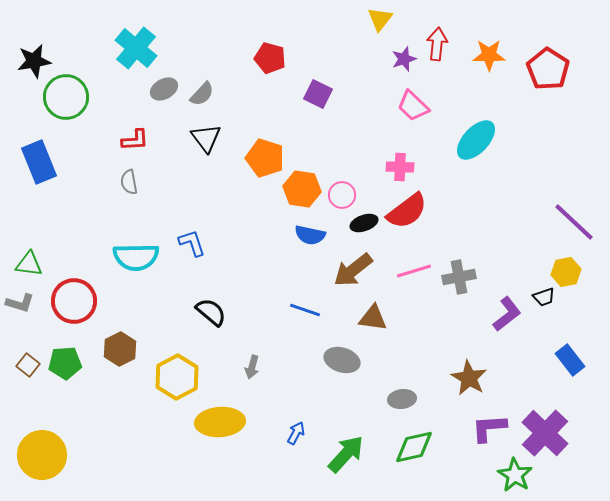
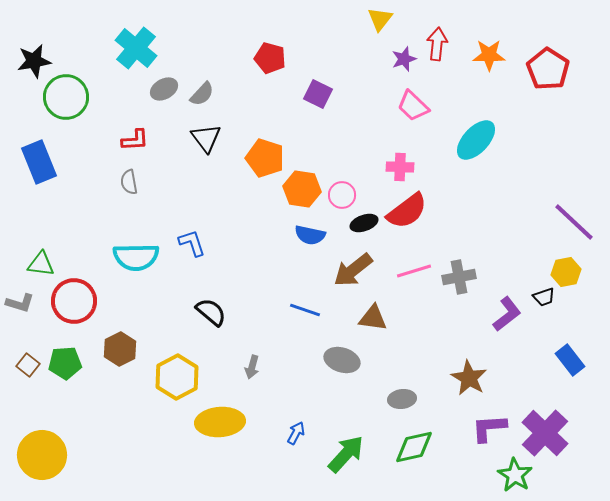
green triangle at (29, 264): moved 12 px right
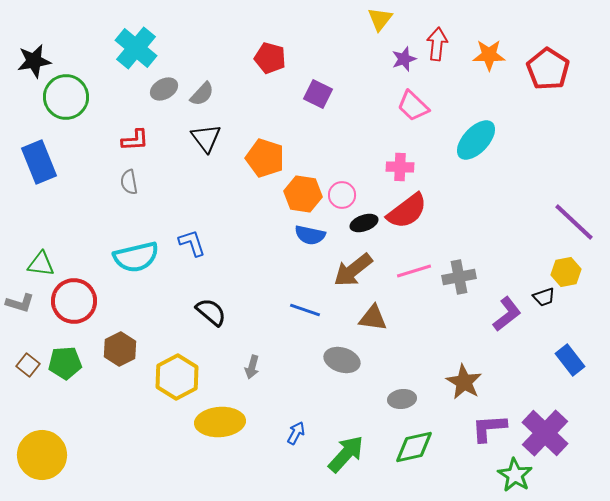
orange hexagon at (302, 189): moved 1 px right, 5 px down
cyan semicircle at (136, 257): rotated 12 degrees counterclockwise
brown star at (469, 378): moved 5 px left, 4 px down
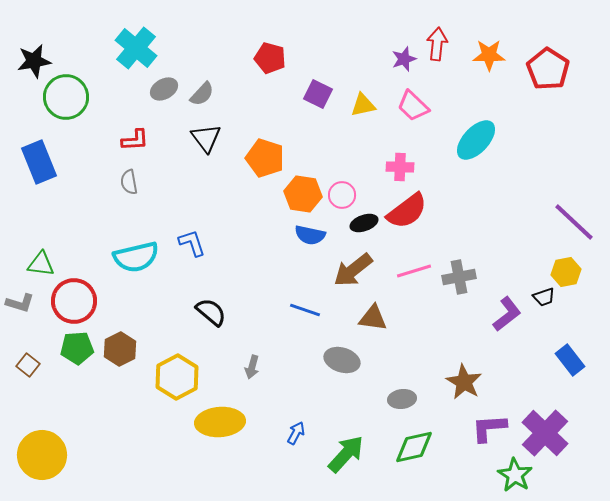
yellow triangle at (380, 19): moved 17 px left, 86 px down; rotated 40 degrees clockwise
green pentagon at (65, 363): moved 12 px right, 15 px up
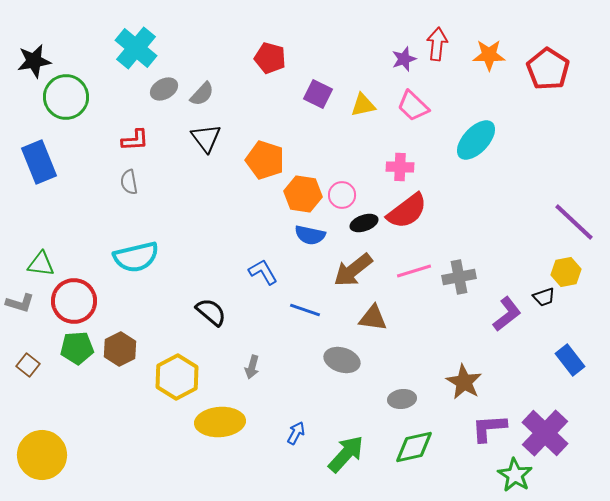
orange pentagon at (265, 158): moved 2 px down
blue L-shape at (192, 243): moved 71 px right, 29 px down; rotated 12 degrees counterclockwise
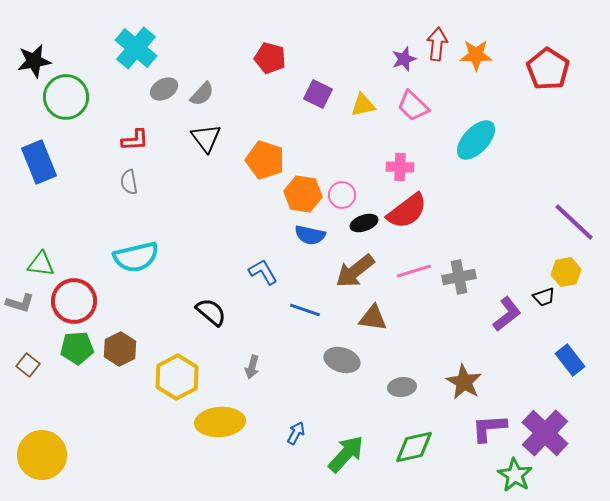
orange star at (489, 55): moved 13 px left
brown arrow at (353, 270): moved 2 px right, 1 px down
gray ellipse at (402, 399): moved 12 px up
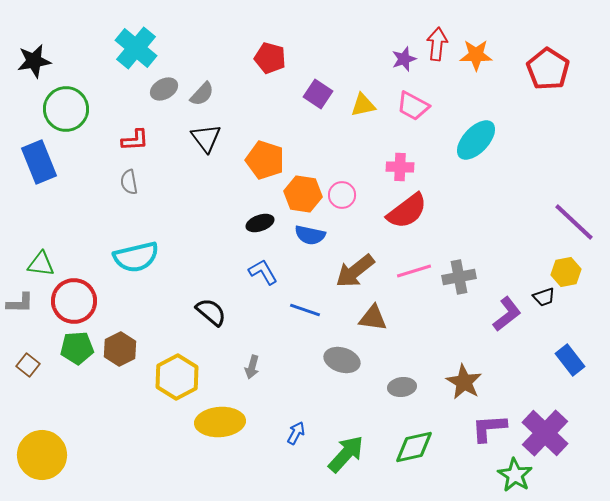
purple square at (318, 94): rotated 8 degrees clockwise
green circle at (66, 97): moved 12 px down
pink trapezoid at (413, 106): rotated 16 degrees counterclockwise
black ellipse at (364, 223): moved 104 px left
gray L-shape at (20, 303): rotated 16 degrees counterclockwise
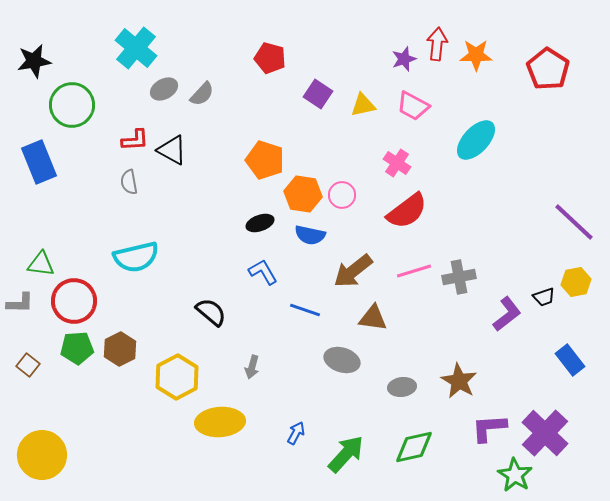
green circle at (66, 109): moved 6 px right, 4 px up
black triangle at (206, 138): moved 34 px left, 12 px down; rotated 24 degrees counterclockwise
pink cross at (400, 167): moved 3 px left, 4 px up; rotated 32 degrees clockwise
brown arrow at (355, 271): moved 2 px left
yellow hexagon at (566, 272): moved 10 px right, 10 px down
brown star at (464, 382): moved 5 px left, 1 px up
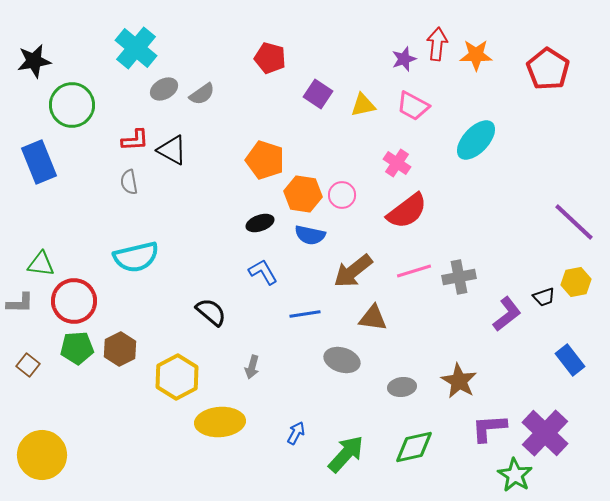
gray semicircle at (202, 94): rotated 12 degrees clockwise
blue line at (305, 310): moved 4 px down; rotated 28 degrees counterclockwise
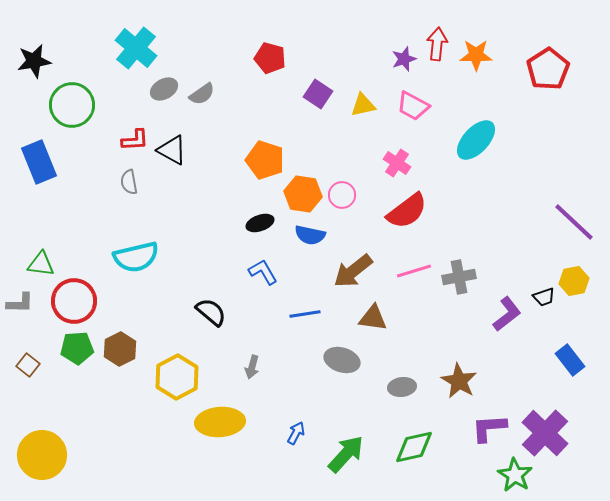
red pentagon at (548, 69): rotated 6 degrees clockwise
yellow hexagon at (576, 282): moved 2 px left, 1 px up
